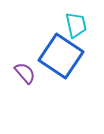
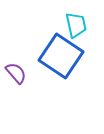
purple semicircle: moved 9 px left
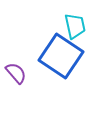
cyan trapezoid: moved 1 px left, 1 px down
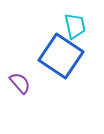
purple semicircle: moved 4 px right, 10 px down
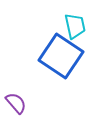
purple semicircle: moved 4 px left, 20 px down
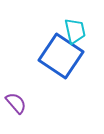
cyan trapezoid: moved 5 px down
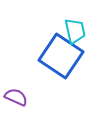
purple semicircle: moved 6 px up; rotated 25 degrees counterclockwise
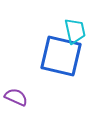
blue square: rotated 21 degrees counterclockwise
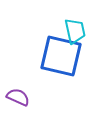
purple semicircle: moved 2 px right
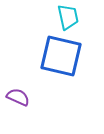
cyan trapezoid: moved 7 px left, 14 px up
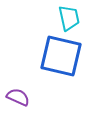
cyan trapezoid: moved 1 px right, 1 px down
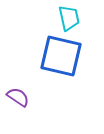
purple semicircle: rotated 10 degrees clockwise
